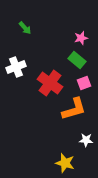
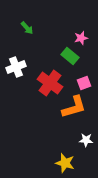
green arrow: moved 2 px right
green rectangle: moved 7 px left, 4 px up
orange L-shape: moved 2 px up
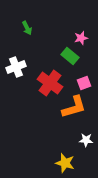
green arrow: rotated 16 degrees clockwise
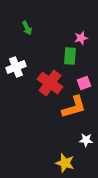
green rectangle: rotated 54 degrees clockwise
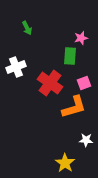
yellow star: rotated 18 degrees clockwise
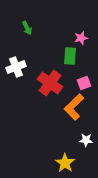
orange L-shape: rotated 152 degrees clockwise
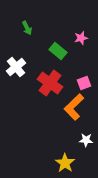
green rectangle: moved 12 px left, 5 px up; rotated 54 degrees counterclockwise
white cross: rotated 18 degrees counterclockwise
